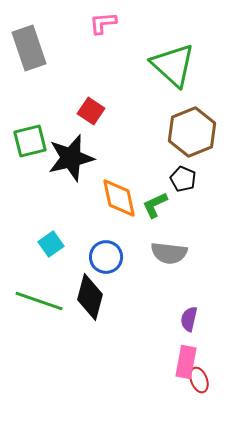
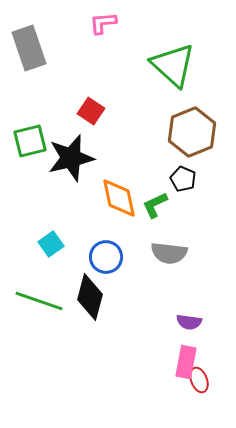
purple semicircle: moved 3 px down; rotated 95 degrees counterclockwise
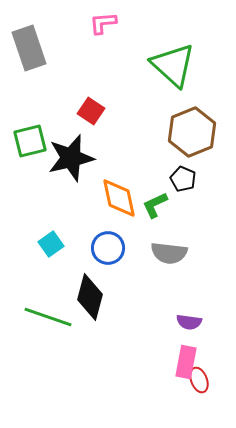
blue circle: moved 2 px right, 9 px up
green line: moved 9 px right, 16 px down
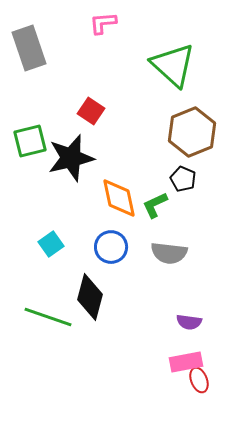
blue circle: moved 3 px right, 1 px up
pink rectangle: rotated 68 degrees clockwise
